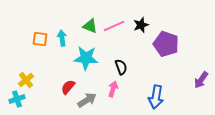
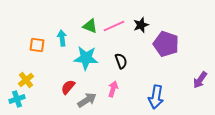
orange square: moved 3 px left, 6 px down
black semicircle: moved 6 px up
purple arrow: moved 1 px left
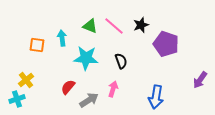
pink line: rotated 65 degrees clockwise
gray arrow: moved 2 px right
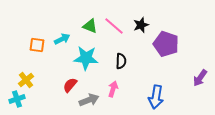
cyan arrow: moved 1 px down; rotated 70 degrees clockwise
black semicircle: rotated 21 degrees clockwise
purple arrow: moved 2 px up
red semicircle: moved 2 px right, 2 px up
gray arrow: rotated 12 degrees clockwise
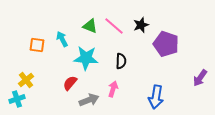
cyan arrow: rotated 91 degrees counterclockwise
red semicircle: moved 2 px up
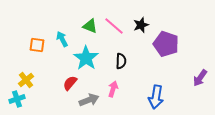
cyan star: rotated 30 degrees clockwise
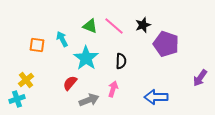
black star: moved 2 px right
blue arrow: rotated 80 degrees clockwise
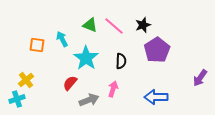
green triangle: moved 1 px up
purple pentagon: moved 9 px left, 6 px down; rotated 20 degrees clockwise
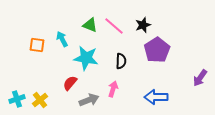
cyan star: rotated 25 degrees counterclockwise
yellow cross: moved 14 px right, 20 px down
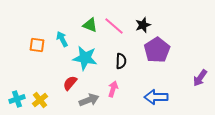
cyan star: moved 1 px left
